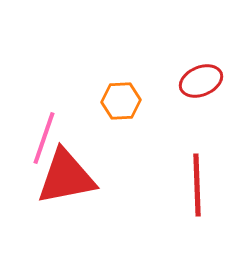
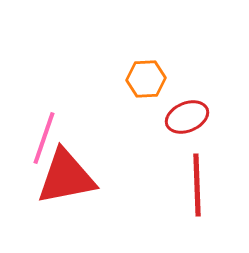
red ellipse: moved 14 px left, 36 px down
orange hexagon: moved 25 px right, 22 px up
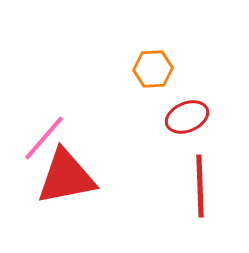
orange hexagon: moved 7 px right, 10 px up
pink line: rotated 22 degrees clockwise
red line: moved 3 px right, 1 px down
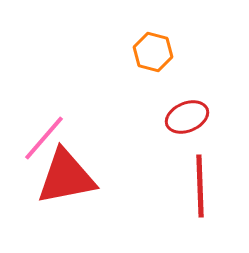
orange hexagon: moved 17 px up; rotated 18 degrees clockwise
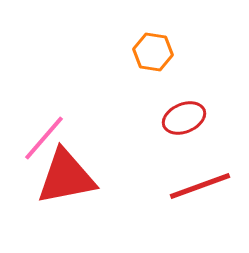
orange hexagon: rotated 6 degrees counterclockwise
red ellipse: moved 3 px left, 1 px down
red line: rotated 72 degrees clockwise
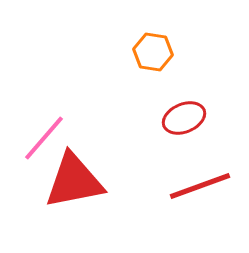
red triangle: moved 8 px right, 4 px down
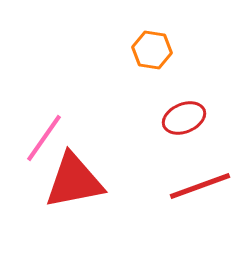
orange hexagon: moved 1 px left, 2 px up
pink line: rotated 6 degrees counterclockwise
